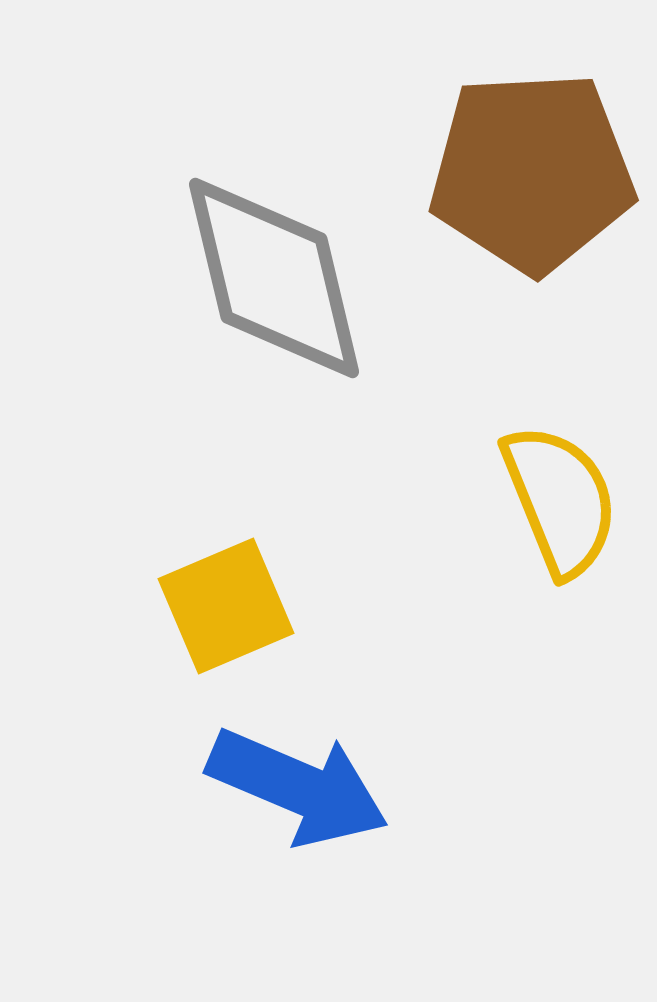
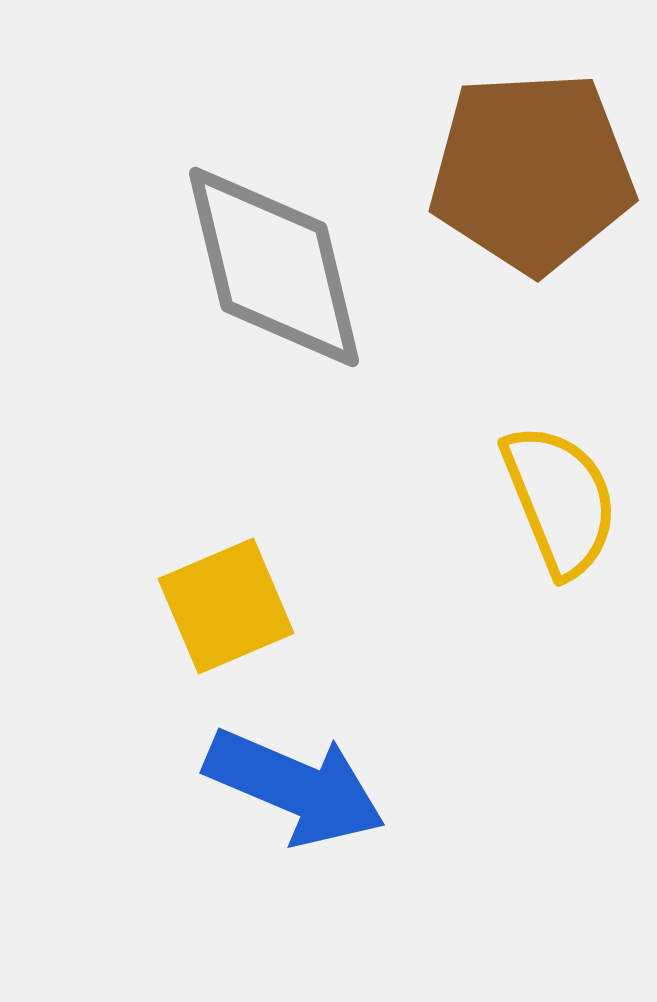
gray diamond: moved 11 px up
blue arrow: moved 3 px left
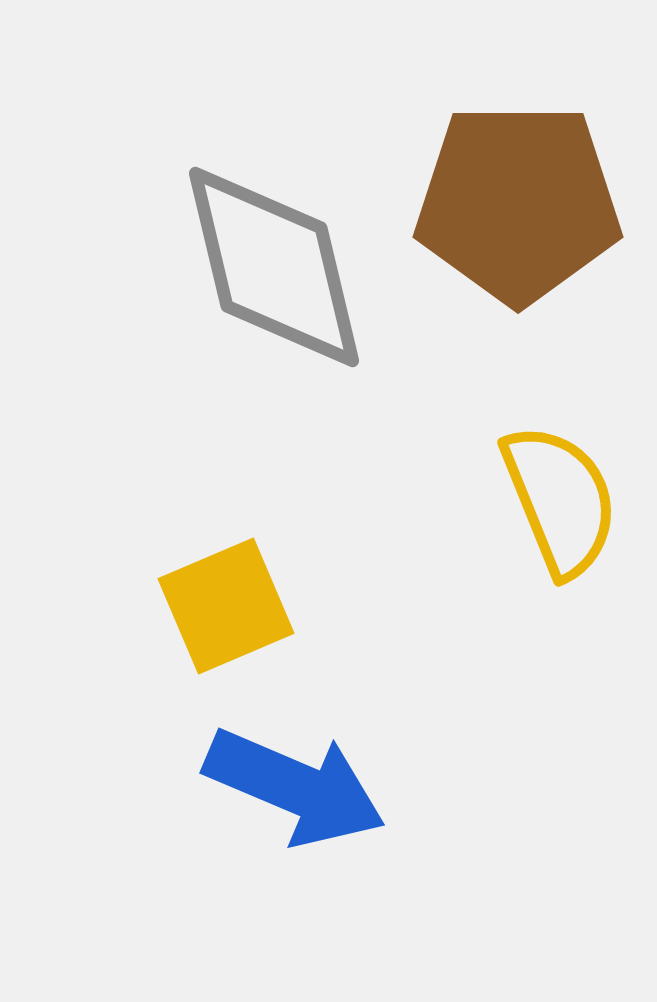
brown pentagon: moved 14 px left, 31 px down; rotated 3 degrees clockwise
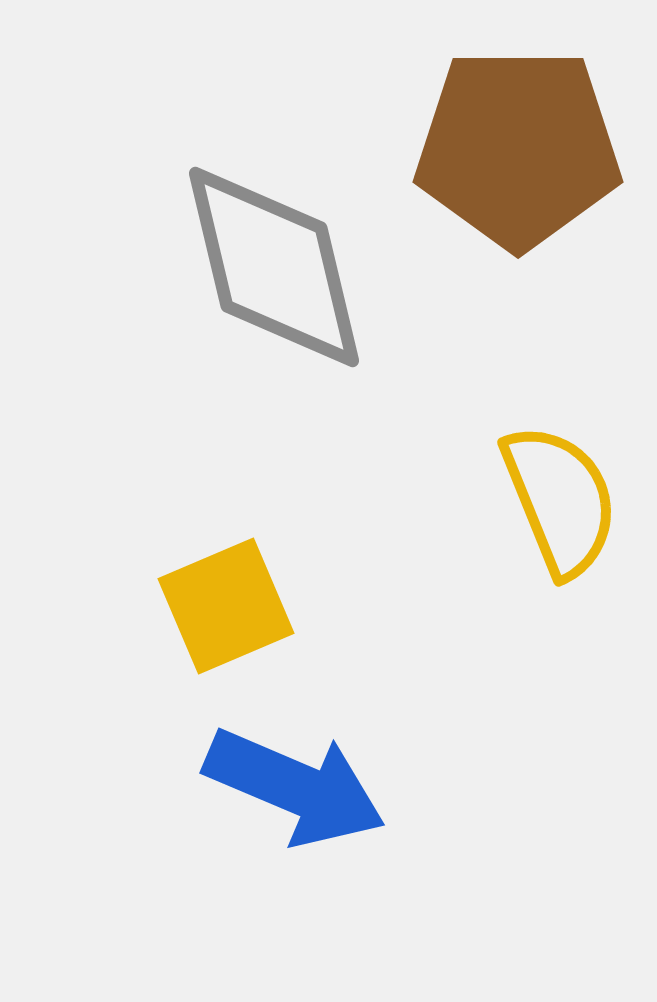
brown pentagon: moved 55 px up
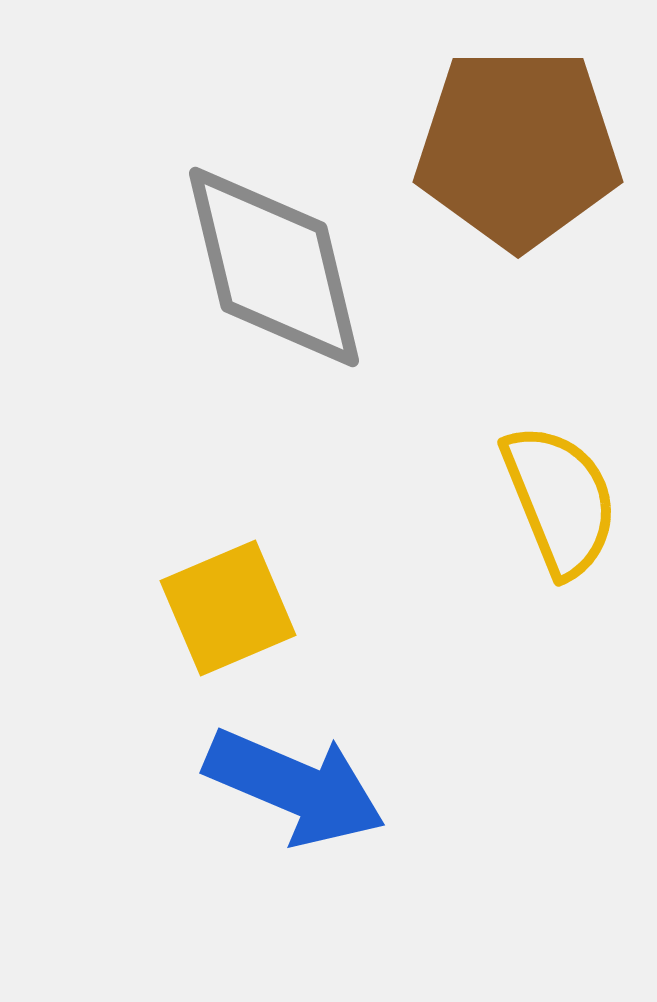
yellow square: moved 2 px right, 2 px down
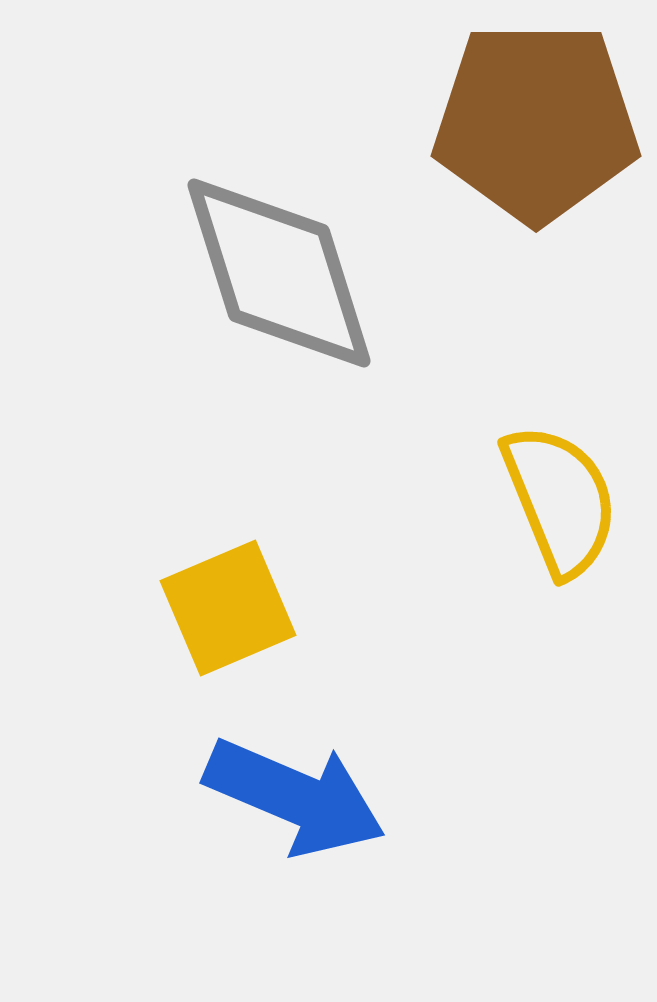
brown pentagon: moved 18 px right, 26 px up
gray diamond: moved 5 px right, 6 px down; rotated 4 degrees counterclockwise
blue arrow: moved 10 px down
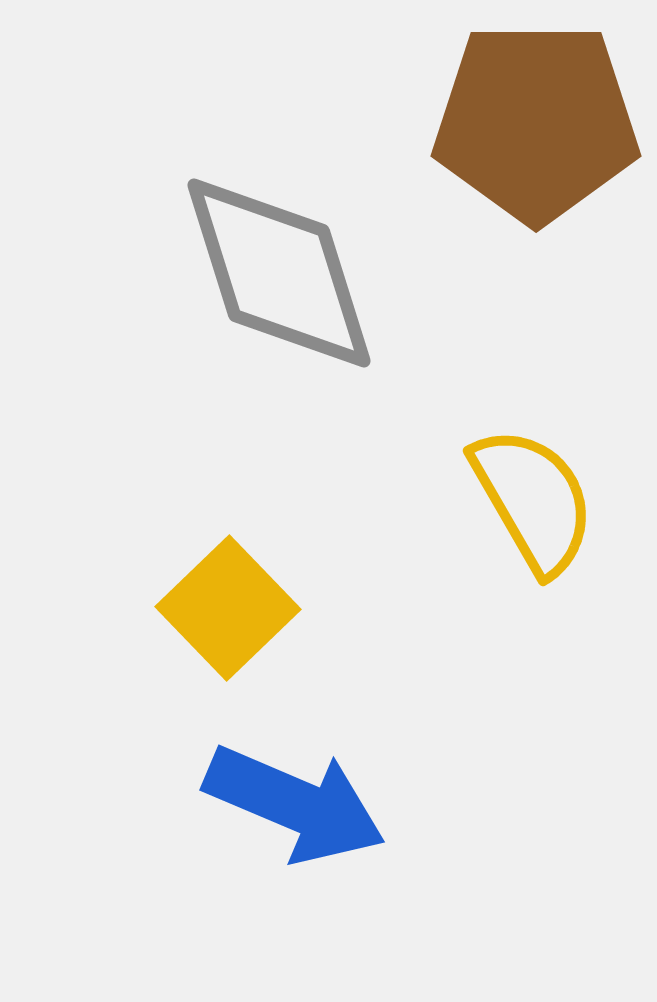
yellow semicircle: moved 27 px left; rotated 8 degrees counterclockwise
yellow square: rotated 21 degrees counterclockwise
blue arrow: moved 7 px down
